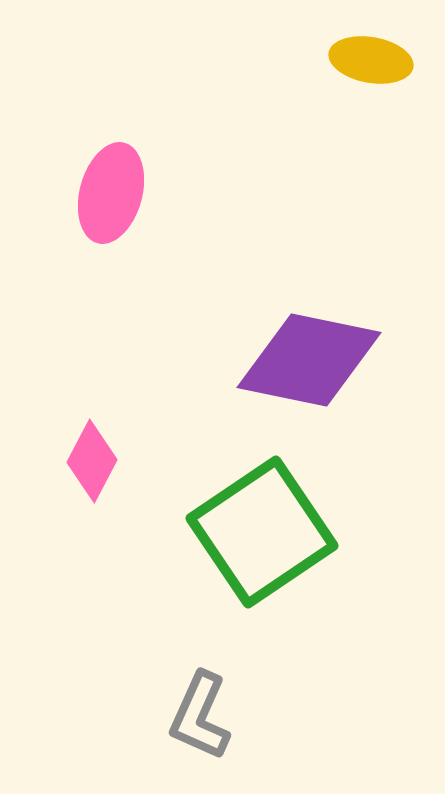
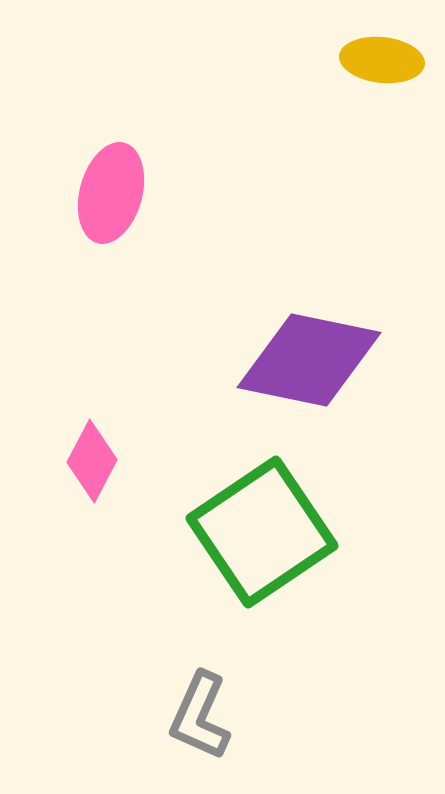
yellow ellipse: moved 11 px right; rotated 4 degrees counterclockwise
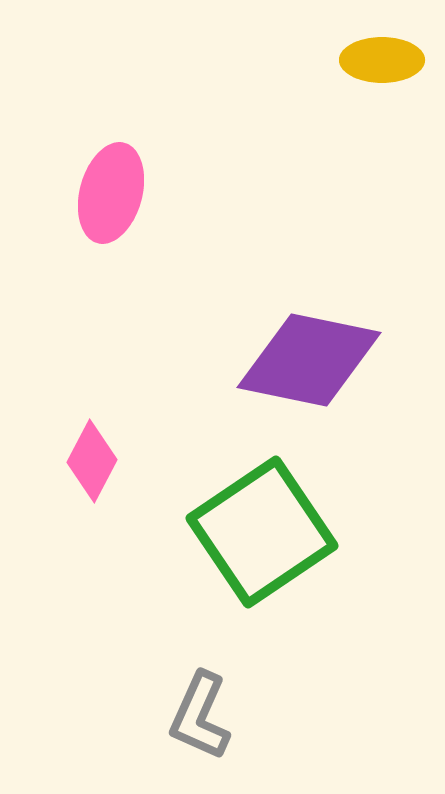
yellow ellipse: rotated 6 degrees counterclockwise
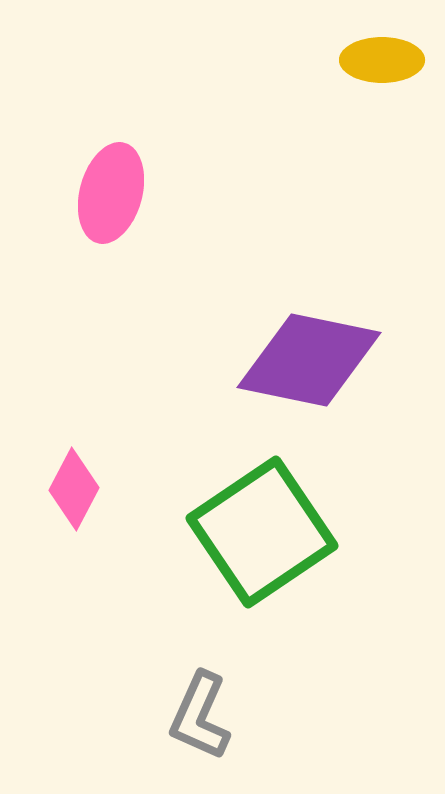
pink diamond: moved 18 px left, 28 px down
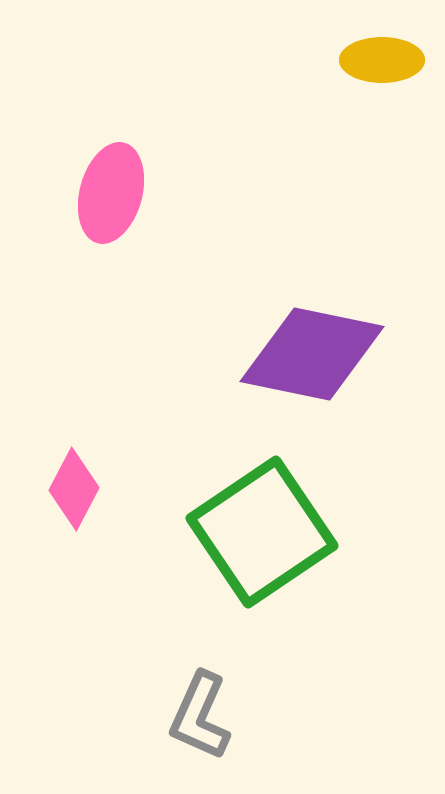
purple diamond: moved 3 px right, 6 px up
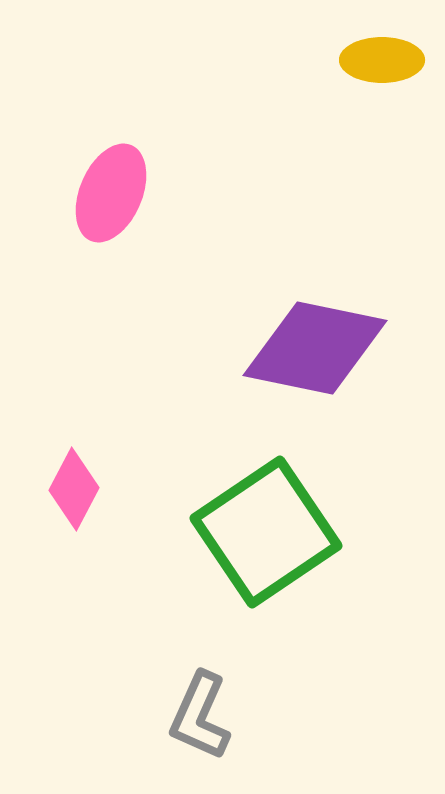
pink ellipse: rotated 8 degrees clockwise
purple diamond: moved 3 px right, 6 px up
green square: moved 4 px right
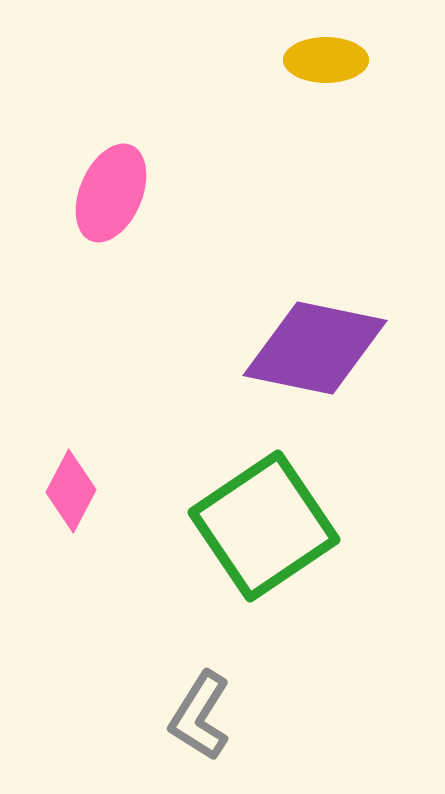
yellow ellipse: moved 56 px left
pink diamond: moved 3 px left, 2 px down
green square: moved 2 px left, 6 px up
gray L-shape: rotated 8 degrees clockwise
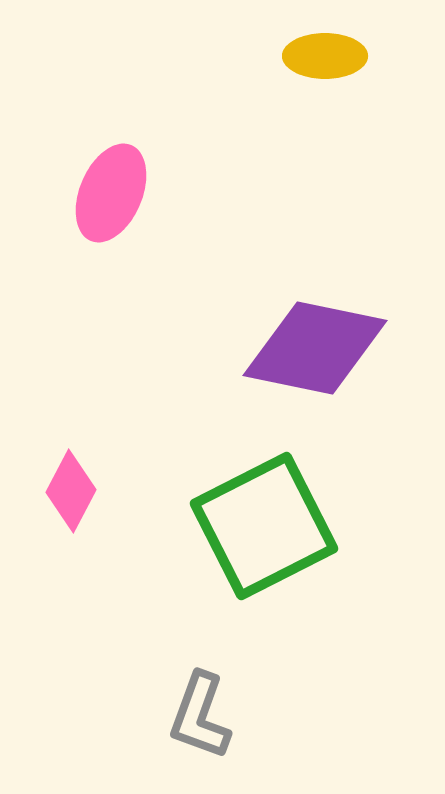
yellow ellipse: moved 1 px left, 4 px up
green square: rotated 7 degrees clockwise
gray L-shape: rotated 12 degrees counterclockwise
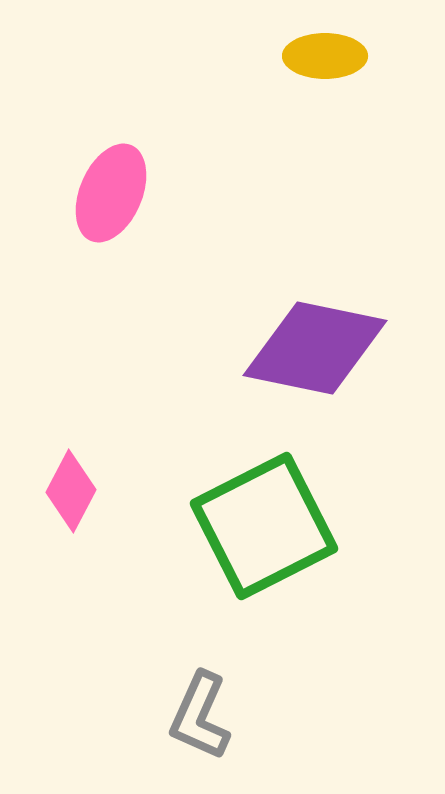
gray L-shape: rotated 4 degrees clockwise
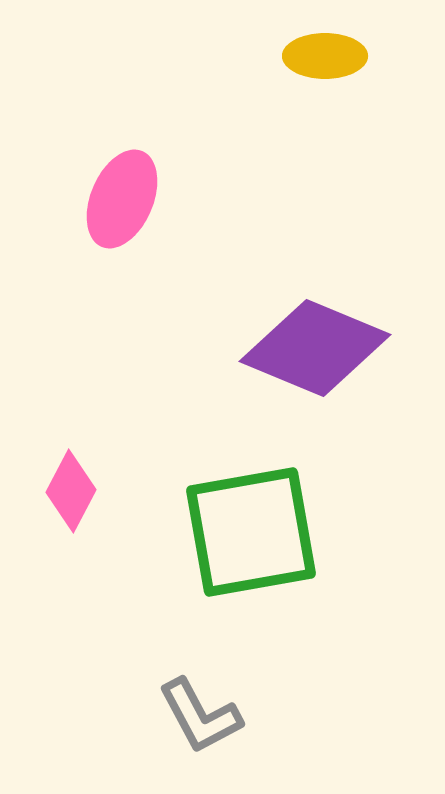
pink ellipse: moved 11 px right, 6 px down
purple diamond: rotated 11 degrees clockwise
green square: moved 13 px left, 6 px down; rotated 17 degrees clockwise
gray L-shape: rotated 52 degrees counterclockwise
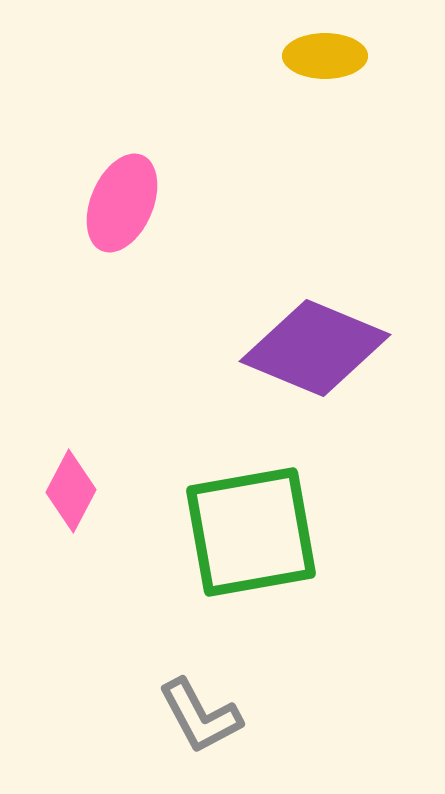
pink ellipse: moved 4 px down
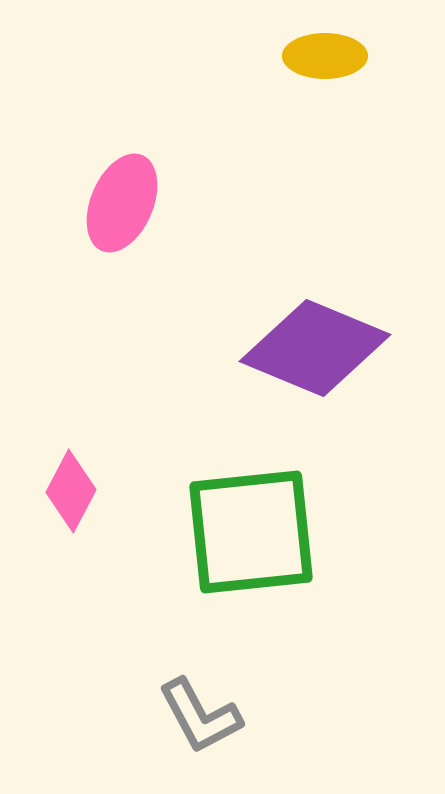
green square: rotated 4 degrees clockwise
